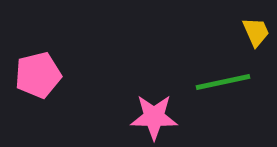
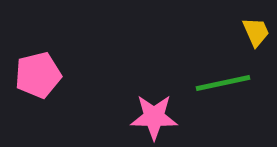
green line: moved 1 px down
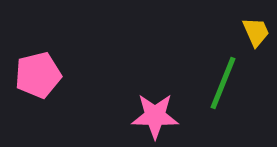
green line: rotated 56 degrees counterclockwise
pink star: moved 1 px right, 1 px up
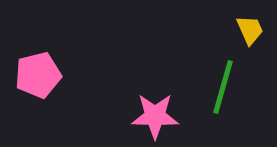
yellow trapezoid: moved 6 px left, 2 px up
green line: moved 4 px down; rotated 6 degrees counterclockwise
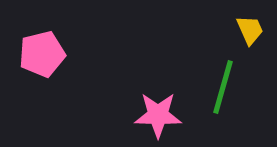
pink pentagon: moved 4 px right, 21 px up
pink star: moved 3 px right, 1 px up
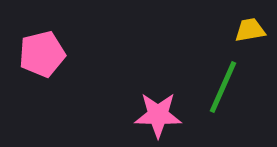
yellow trapezoid: rotated 76 degrees counterclockwise
green line: rotated 8 degrees clockwise
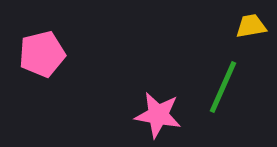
yellow trapezoid: moved 1 px right, 4 px up
pink star: rotated 9 degrees clockwise
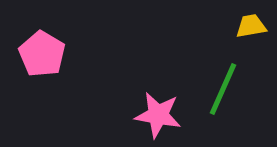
pink pentagon: rotated 27 degrees counterclockwise
green line: moved 2 px down
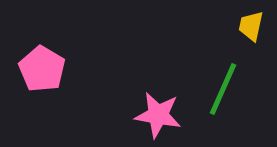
yellow trapezoid: rotated 68 degrees counterclockwise
pink pentagon: moved 15 px down
